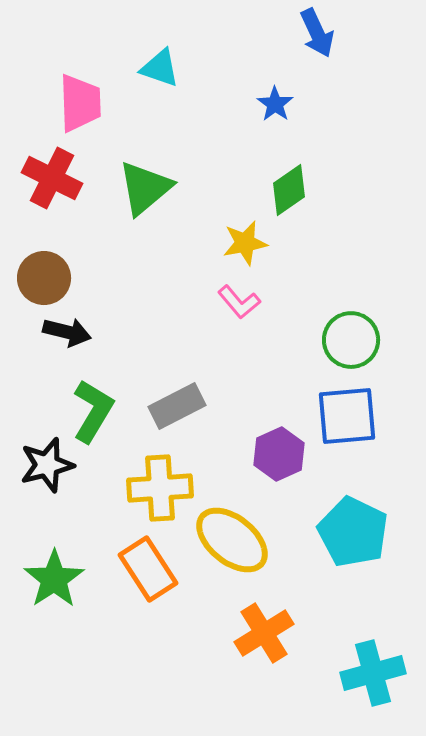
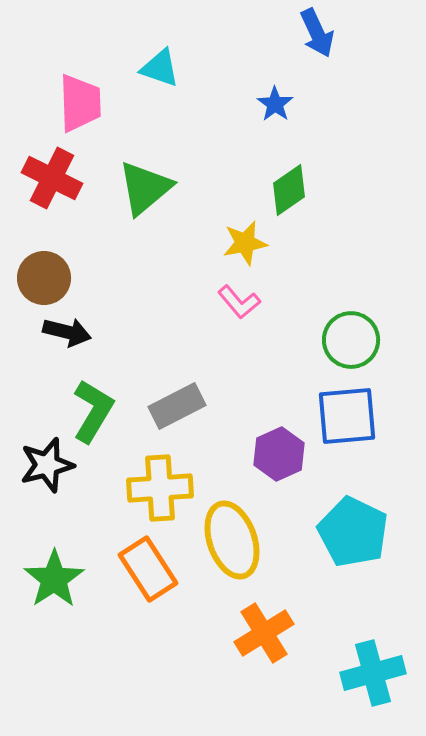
yellow ellipse: rotated 32 degrees clockwise
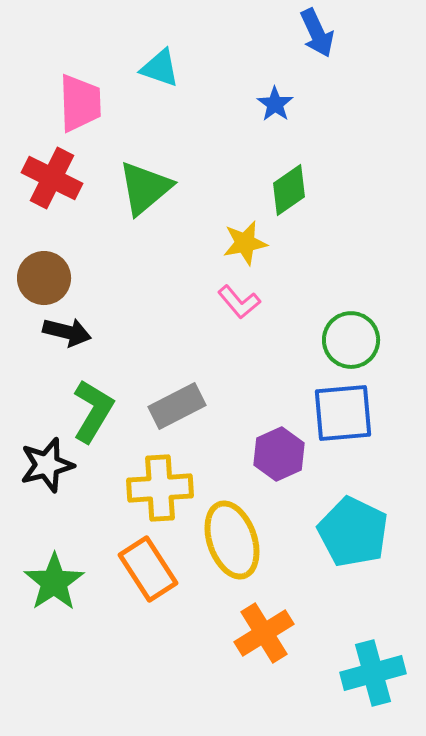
blue square: moved 4 px left, 3 px up
green star: moved 3 px down
